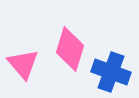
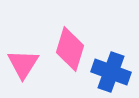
pink triangle: rotated 12 degrees clockwise
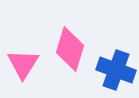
blue cross: moved 5 px right, 2 px up
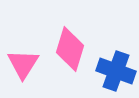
blue cross: moved 1 px down
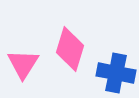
blue cross: moved 2 px down; rotated 9 degrees counterclockwise
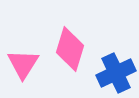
blue cross: rotated 36 degrees counterclockwise
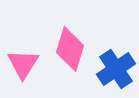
blue cross: moved 4 px up; rotated 9 degrees counterclockwise
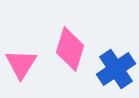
pink triangle: moved 2 px left
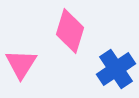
pink diamond: moved 18 px up
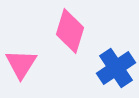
blue cross: moved 1 px up
